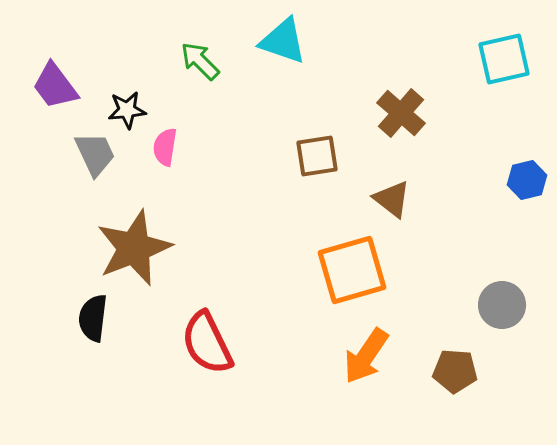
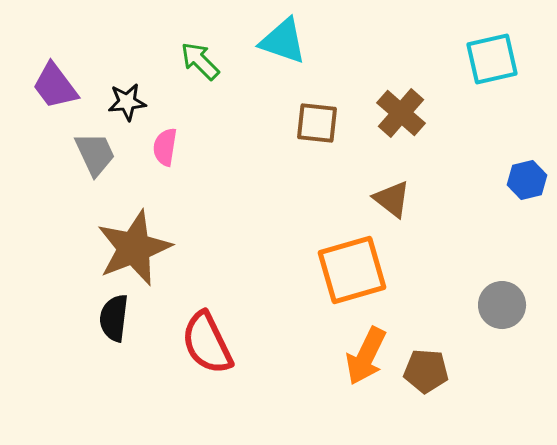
cyan square: moved 12 px left
black star: moved 8 px up
brown square: moved 33 px up; rotated 15 degrees clockwise
black semicircle: moved 21 px right
orange arrow: rotated 8 degrees counterclockwise
brown pentagon: moved 29 px left
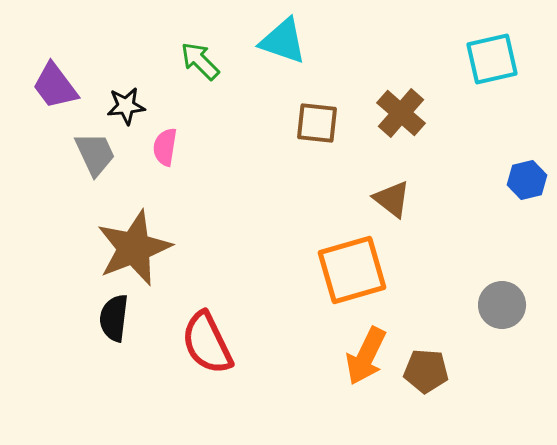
black star: moved 1 px left, 4 px down
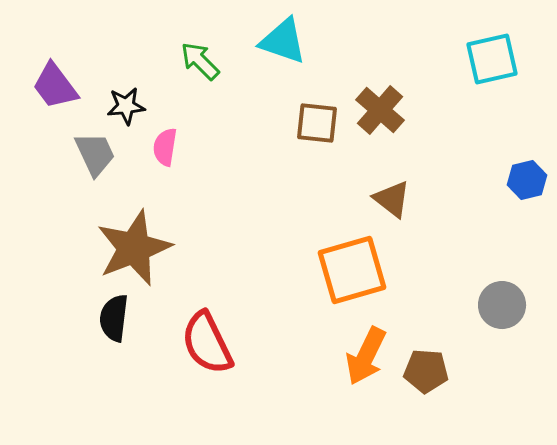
brown cross: moved 21 px left, 3 px up
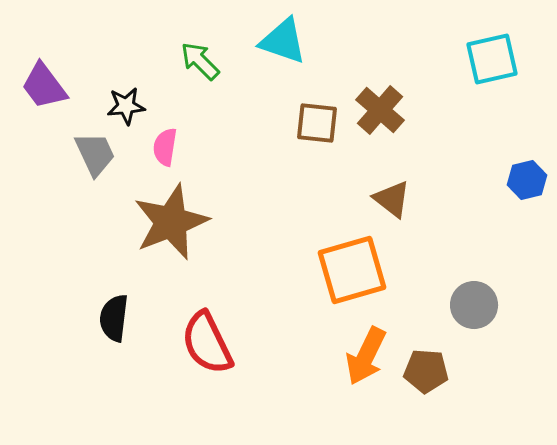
purple trapezoid: moved 11 px left
brown star: moved 37 px right, 26 px up
gray circle: moved 28 px left
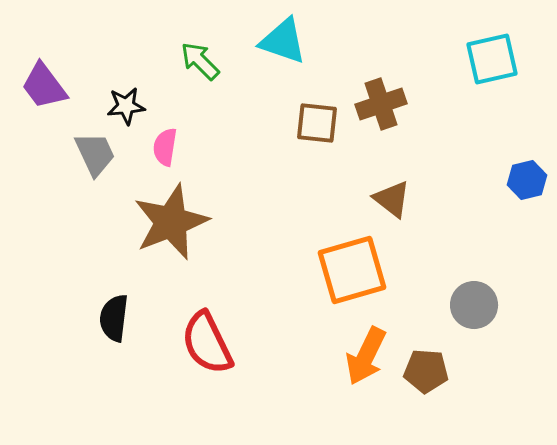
brown cross: moved 1 px right, 6 px up; rotated 30 degrees clockwise
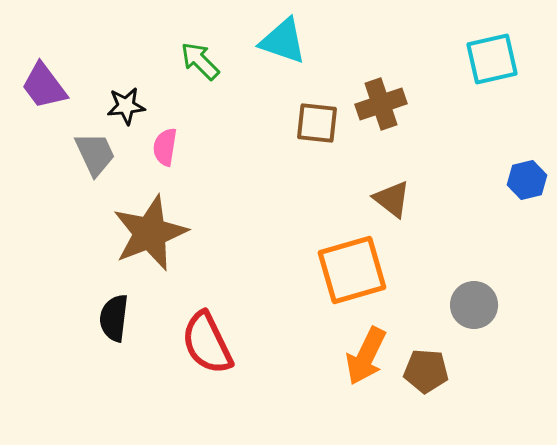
brown star: moved 21 px left, 11 px down
